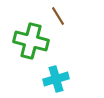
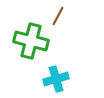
brown line: rotated 60 degrees clockwise
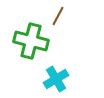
cyan cross: rotated 15 degrees counterclockwise
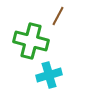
cyan cross: moved 7 px left, 4 px up; rotated 15 degrees clockwise
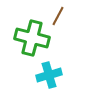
green cross: moved 1 px right, 3 px up
